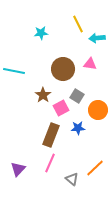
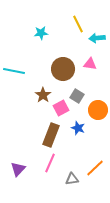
blue star: rotated 24 degrees clockwise
gray triangle: rotated 48 degrees counterclockwise
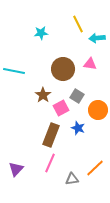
purple triangle: moved 2 px left
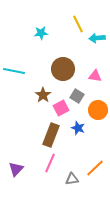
pink triangle: moved 5 px right, 12 px down
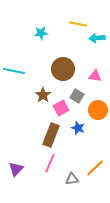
yellow line: rotated 54 degrees counterclockwise
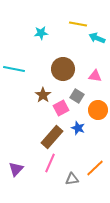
cyan arrow: rotated 28 degrees clockwise
cyan line: moved 2 px up
brown rectangle: moved 1 px right, 2 px down; rotated 20 degrees clockwise
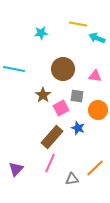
gray square: rotated 24 degrees counterclockwise
